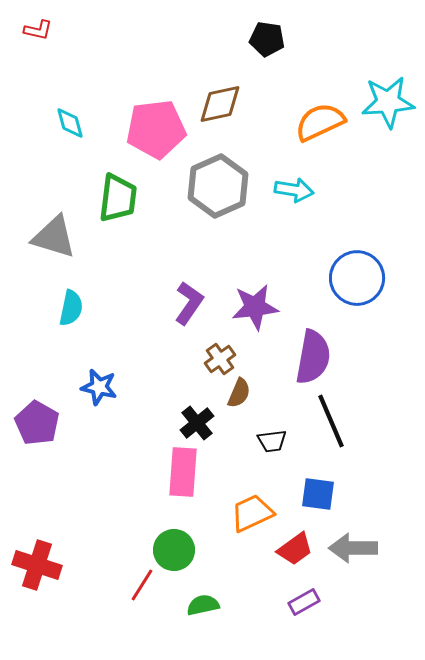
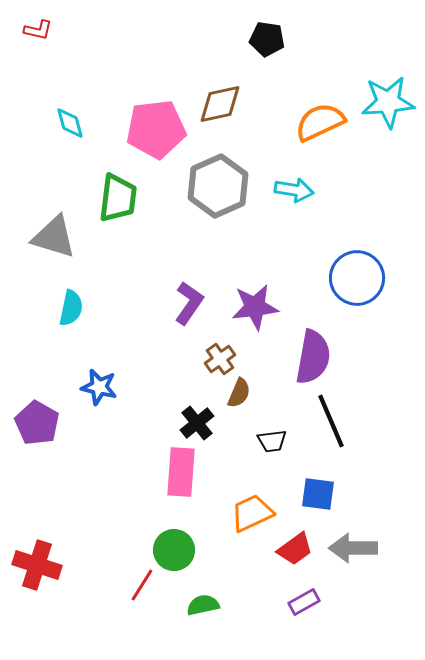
pink rectangle: moved 2 px left
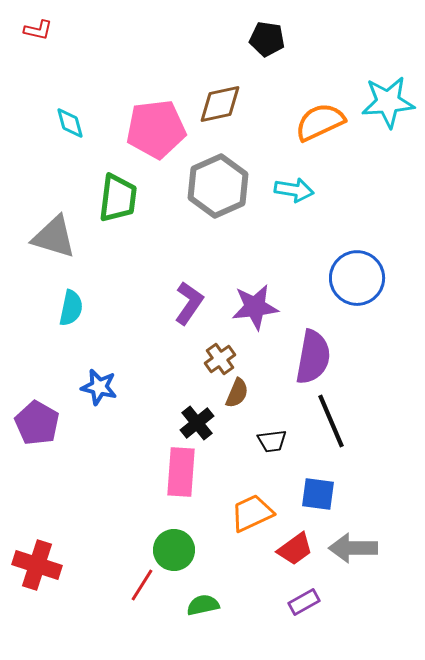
brown semicircle: moved 2 px left
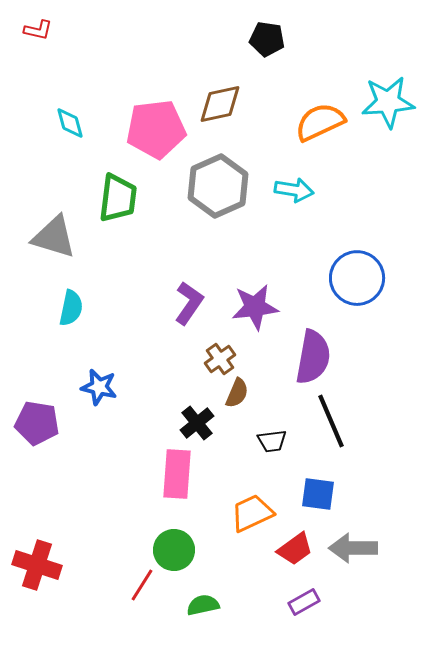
purple pentagon: rotated 21 degrees counterclockwise
pink rectangle: moved 4 px left, 2 px down
